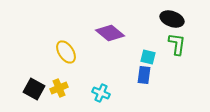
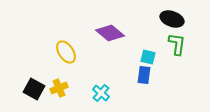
cyan cross: rotated 18 degrees clockwise
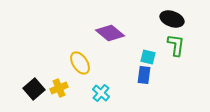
green L-shape: moved 1 px left, 1 px down
yellow ellipse: moved 14 px right, 11 px down
black square: rotated 20 degrees clockwise
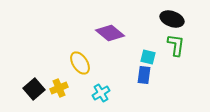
cyan cross: rotated 18 degrees clockwise
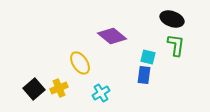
purple diamond: moved 2 px right, 3 px down
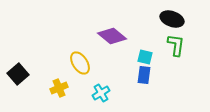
cyan square: moved 3 px left
black square: moved 16 px left, 15 px up
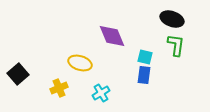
purple diamond: rotated 28 degrees clockwise
yellow ellipse: rotated 40 degrees counterclockwise
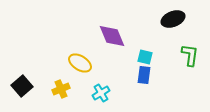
black ellipse: moved 1 px right; rotated 40 degrees counterclockwise
green L-shape: moved 14 px right, 10 px down
yellow ellipse: rotated 15 degrees clockwise
black square: moved 4 px right, 12 px down
yellow cross: moved 2 px right, 1 px down
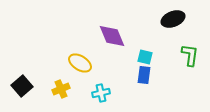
cyan cross: rotated 18 degrees clockwise
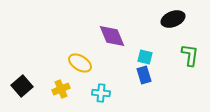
blue rectangle: rotated 24 degrees counterclockwise
cyan cross: rotated 18 degrees clockwise
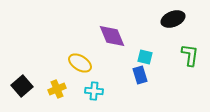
blue rectangle: moved 4 px left
yellow cross: moved 4 px left
cyan cross: moved 7 px left, 2 px up
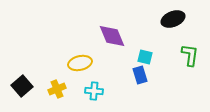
yellow ellipse: rotated 45 degrees counterclockwise
